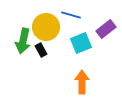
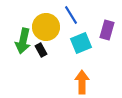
blue line: rotated 42 degrees clockwise
purple rectangle: moved 1 px right, 1 px down; rotated 36 degrees counterclockwise
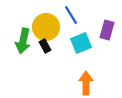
black rectangle: moved 4 px right, 4 px up
orange arrow: moved 4 px right, 1 px down
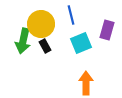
blue line: rotated 18 degrees clockwise
yellow circle: moved 5 px left, 3 px up
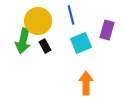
yellow circle: moved 3 px left, 3 px up
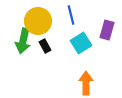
cyan square: rotated 10 degrees counterclockwise
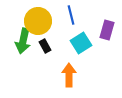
orange arrow: moved 17 px left, 8 px up
